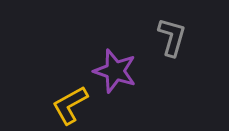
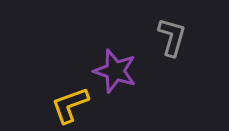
yellow L-shape: rotated 9 degrees clockwise
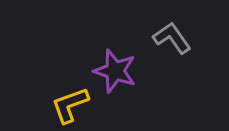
gray L-shape: moved 1 px down; rotated 51 degrees counterclockwise
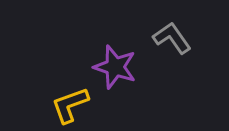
purple star: moved 4 px up
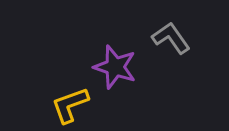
gray L-shape: moved 1 px left
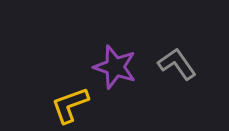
gray L-shape: moved 6 px right, 26 px down
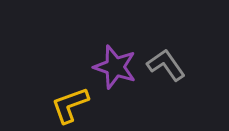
gray L-shape: moved 11 px left, 1 px down
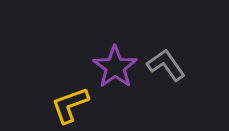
purple star: rotated 18 degrees clockwise
